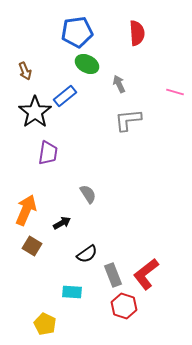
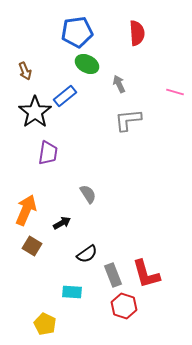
red L-shape: rotated 68 degrees counterclockwise
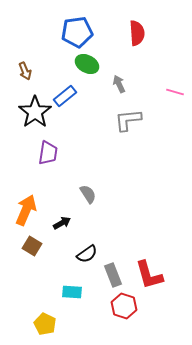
red L-shape: moved 3 px right, 1 px down
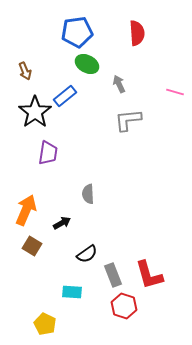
gray semicircle: rotated 150 degrees counterclockwise
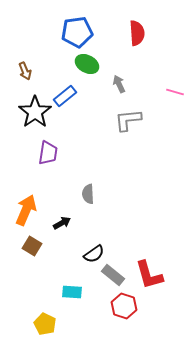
black semicircle: moved 7 px right
gray rectangle: rotated 30 degrees counterclockwise
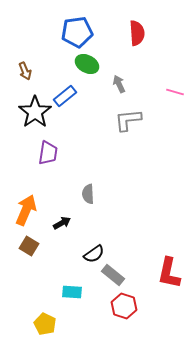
brown square: moved 3 px left
red L-shape: moved 20 px right, 2 px up; rotated 28 degrees clockwise
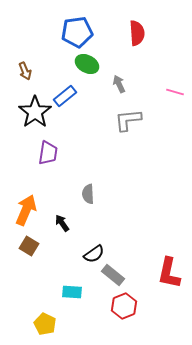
black arrow: rotated 96 degrees counterclockwise
red hexagon: rotated 20 degrees clockwise
